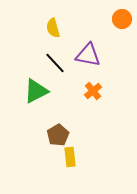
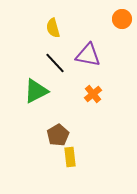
orange cross: moved 3 px down
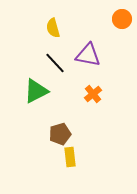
brown pentagon: moved 2 px right, 1 px up; rotated 15 degrees clockwise
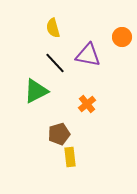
orange circle: moved 18 px down
orange cross: moved 6 px left, 10 px down
brown pentagon: moved 1 px left
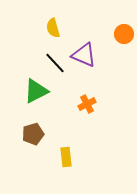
orange circle: moved 2 px right, 3 px up
purple triangle: moved 4 px left; rotated 12 degrees clockwise
orange cross: rotated 12 degrees clockwise
brown pentagon: moved 26 px left
yellow rectangle: moved 4 px left
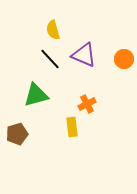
yellow semicircle: moved 2 px down
orange circle: moved 25 px down
black line: moved 5 px left, 4 px up
green triangle: moved 4 px down; rotated 12 degrees clockwise
brown pentagon: moved 16 px left
yellow rectangle: moved 6 px right, 30 px up
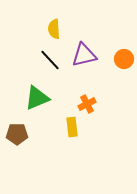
yellow semicircle: moved 1 px right, 1 px up; rotated 12 degrees clockwise
purple triangle: rotated 36 degrees counterclockwise
black line: moved 1 px down
green triangle: moved 1 px right, 3 px down; rotated 8 degrees counterclockwise
brown pentagon: rotated 15 degrees clockwise
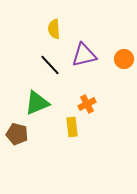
black line: moved 5 px down
green triangle: moved 5 px down
brown pentagon: rotated 15 degrees clockwise
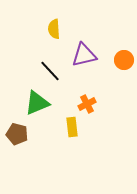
orange circle: moved 1 px down
black line: moved 6 px down
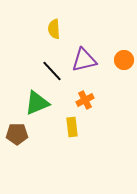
purple triangle: moved 5 px down
black line: moved 2 px right
orange cross: moved 2 px left, 4 px up
brown pentagon: rotated 15 degrees counterclockwise
